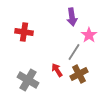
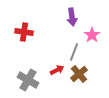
pink star: moved 3 px right
gray line: rotated 12 degrees counterclockwise
red arrow: rotated 96 degrees clockwise
brown cross: rotated 12 degrees counterclockwise
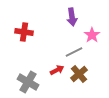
gray line: rotated 42 degrees clockwise
gray cross: moved 2 px down
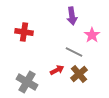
purple arrow: moved 1 px up
gray line: rotated 54 degrees clockwise
gray cross: moved 1 px left
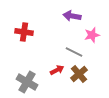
purple arrow: rotated 108 degrees clockwise
pink star: rotated 21 degrees clockwise
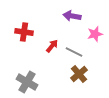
pink star: moved 3 px right, 1 px up
red arrow: moved 5 px left, 24 px up; rotated 24 degrees counterclockwise
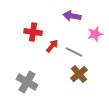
red cross: moved 9 px right
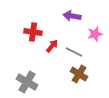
brown cross: rotated 18 degrees counterclockwise
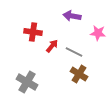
pink star: moved 3 px right, 1 px up; rotated 21 degrees clockwise
